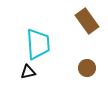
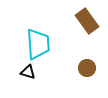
black triangle: rotated 28 degrees clockwise
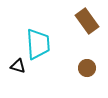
black triangle: moved 10 px left, 6 px up
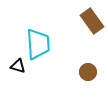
brown rectangle: moved 5 px right
brown circle: moved 1 px right, 4 px down
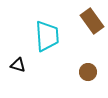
cyan trapezoid: moved 9 px right, 8 px up
black triangle: moved 1 px up
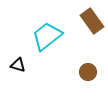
cyan trapezoid: rotated 124 degrees counterclockwise
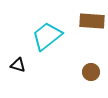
brown rectangle: rotated 50 degrees counterclockwise
brown circle: moved 3 px right
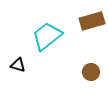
brown rectangle: rotated 20 degrees counterclockwise
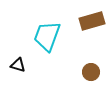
cyan trapezoid: rotated 32 degrees counterclockwise
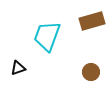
black triangle: moved 3 px down; rotated 35 degrees counterclockwise
